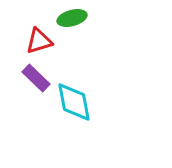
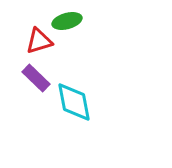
green ellipse: moved 5 px left, 3 px down
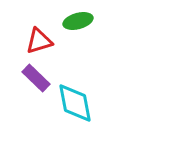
green ellipse: moved 11 px right
cyan diamond: moved 1 px right, 1 px down
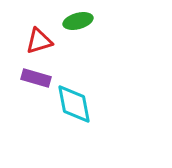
purple rectangle: rotated 28 degrees counterclockwise
cyan diamond: moved 1 px left, 1 px down
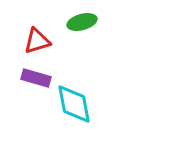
green ellipse: moved 4 px right, 1 px down
red triangle: moved 2 px left
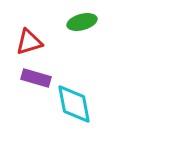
red triangle: moved 8 px left, 1 px down
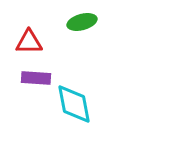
red triangle: rotated 16 degrees clockwise
purple rectangle: rotated 12 degrees counterclockwise
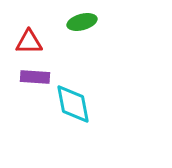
purple rectangle: moved 1 px left, 1 px up
cyan diamond: moved 1 px left
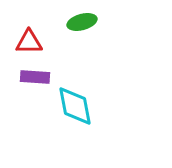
cyan diamond: moved 2 px right, 2 px down
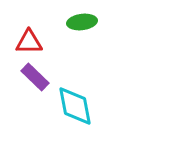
green ellipse: rotated 8 degrees clockwise
purple rectangle: rotated 40 degrees clockwise
